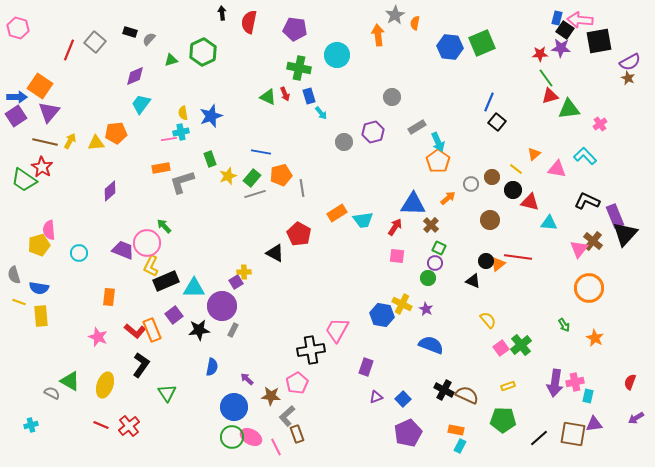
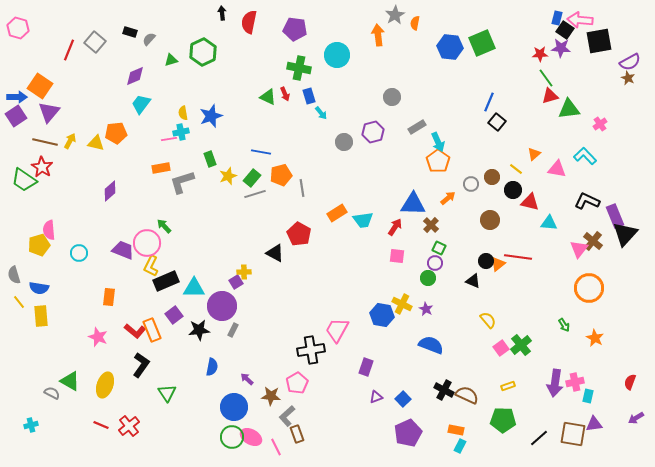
yellow triangle at (96, 143): rotated 18 degrees clockwise
yellow line at (19, 302): rotated 32 degrees clockwise
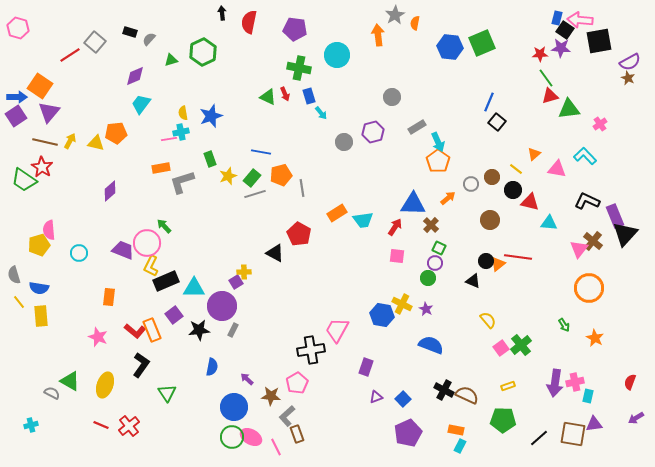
red line at (69, 50): moved 1 px right, 5 px down; rotated 35 degrees clockwise
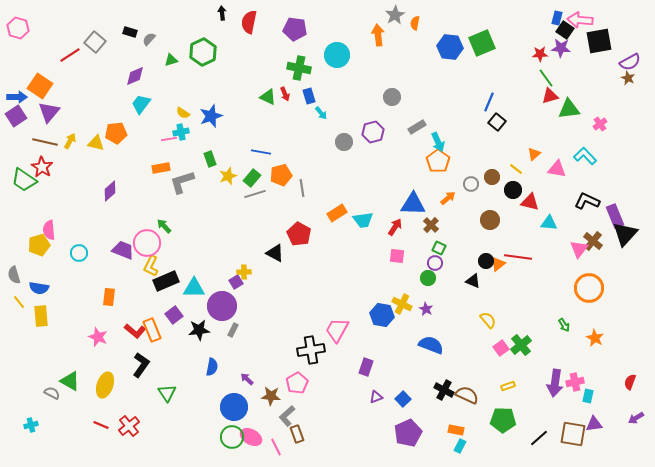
yellow semicircle at (183, 113): rotated 48 degrees counterclockwise
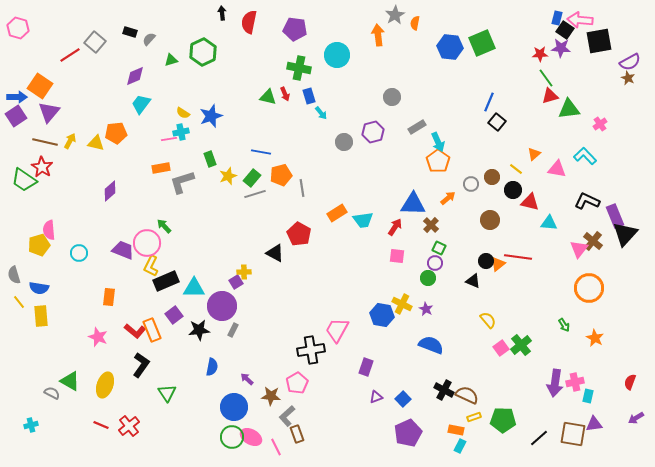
green triangle at (268, 97): rotated 12 degrees counterclockwise
yellow rectangle at (508, 386): moved 34 px left, 31 px down
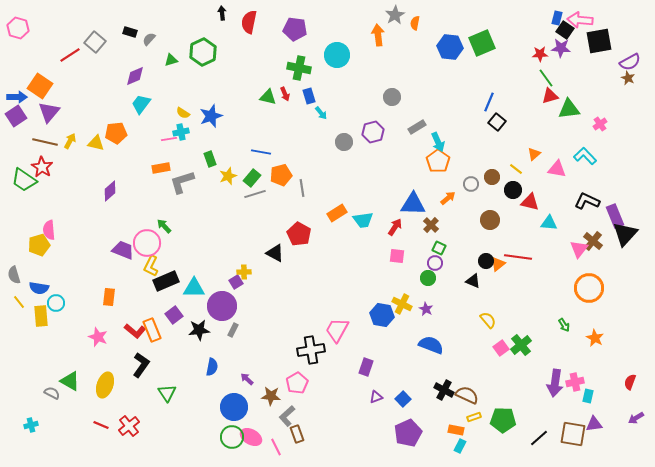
cyan circle at (79, 253): moved 23 px left, 50 px down
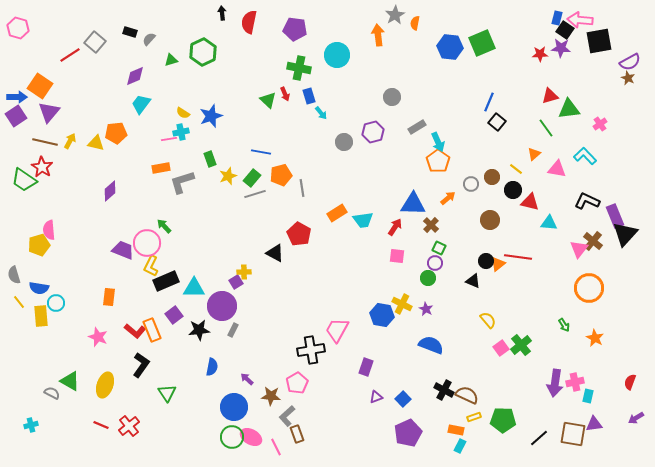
green line at (546, 78): moved 50 px down
green triangle at (268, 97): moved 3 px down; rotated 30 degrees clockwise
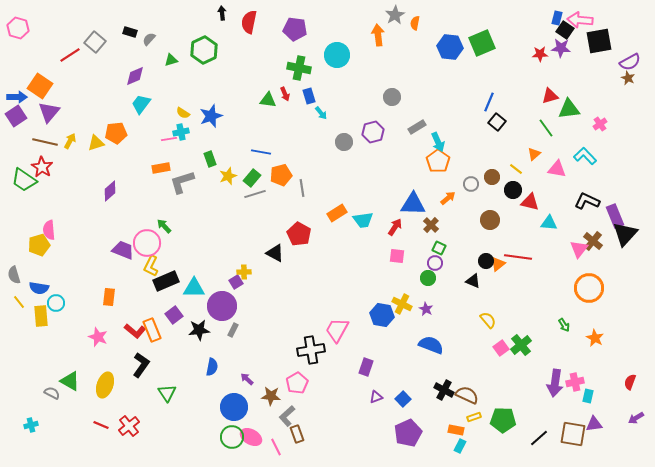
green hexagon at (203, 52): moved 1 px right, 2 px up
green triangle at (268, 100): rotated 36 degrees counterclockwise
yellow triangle at (96, 143): rotated 30 degrees counterclockwise
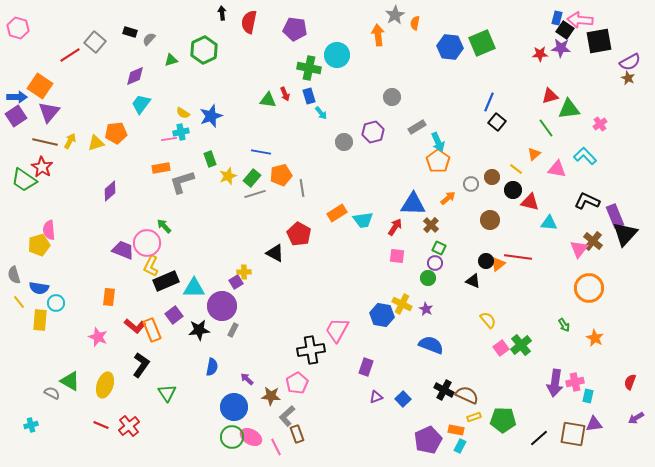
green cross at (299, 68): moved 10 px right
yellow rectangle at (41, 316): moved 1 px left, 4 px down; rotated 10 degrees clockwise
red L-shape at (135, 331): moved 5 px up
purple pentagon at (408, 433): moved 20 px right, 7 px down
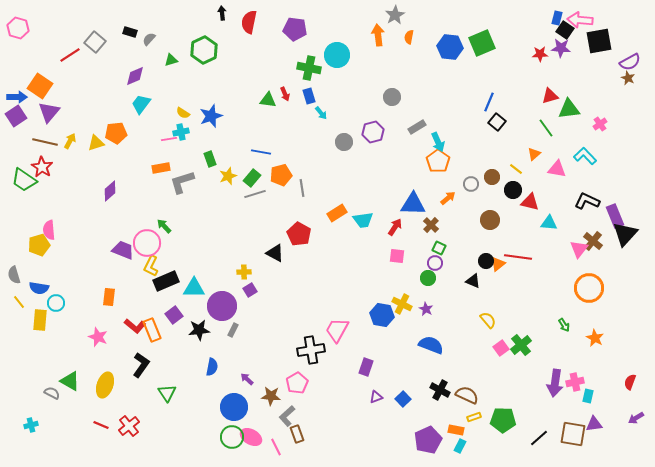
orange semicircle at (415, 23): moved 6 px left, 14 px down
purple square at (236, 282): moved 14 px right, 8 px down
black cross at (444, 390): moved 4 px left
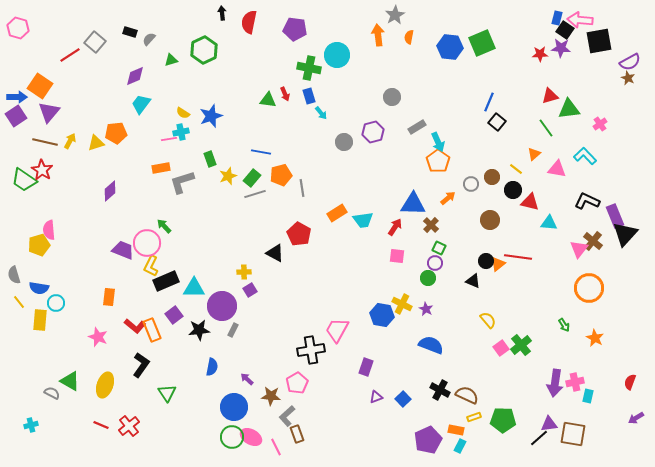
red star at (42, 167): moved 3 px down
purple triangle at (594, 424): moved 45 px left
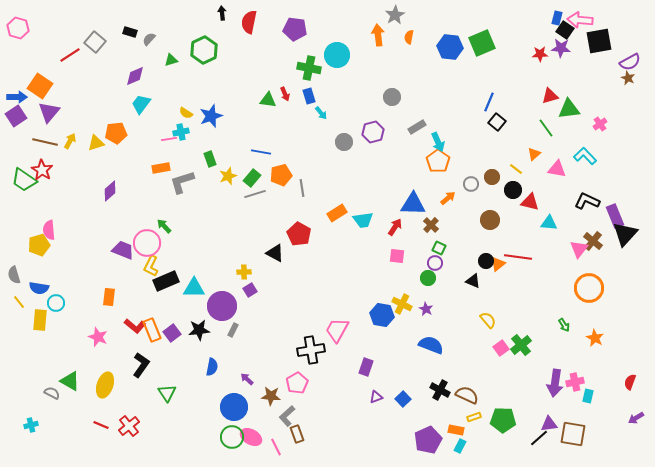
yellow semicircle at (183, 113): moved 3 px right
purple square at (174, 315): moved 2 px left, 18 px down
